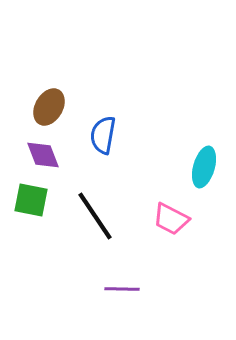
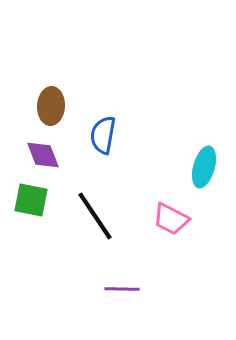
brown ellipse: moved 2 px right, 1 px up; rotated 27 degrees counterclockwise
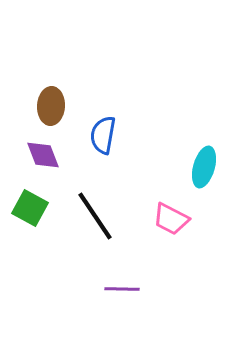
green square: moved 1 px left, 8 px down; rotated 18 degrees clockwise
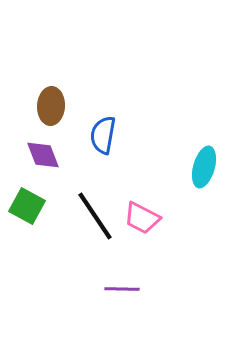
green square: moved 3 px left, 2 px up
pink trapezoid: moved 29 px left, 1 px up
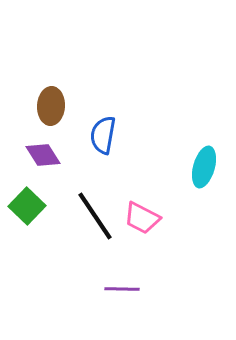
purple diamond: rotated 12 degrees counterclockwise
green square: rotated 15 degrees clockwise
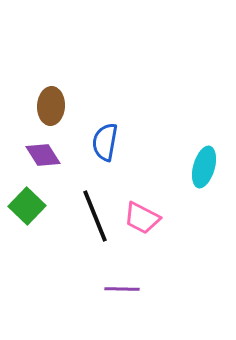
blue semicircle: moved 2 px right, 7 px down
black line: rotated 12 degrees clockwise
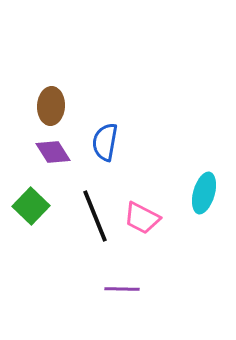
purple diamond: moved 10 px right, 3 px up
cyan ellipse: moved 26 px down
green square: moved 4 px right
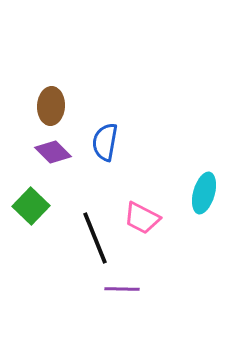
purple diamond: rotated 12 degrees counterclockwise
black line: moved 22 px down
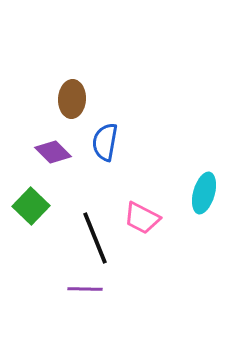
brown ellipse: moved 21 px right, 7 px up
purple line: moved 37 px left
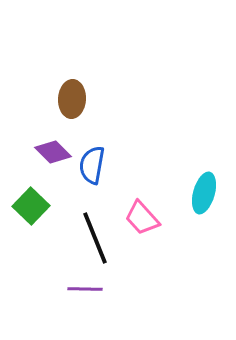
blue semicircle: moved 13 px left, 23 px down
pink trapezoid: rotated 21 degrees clockwise
